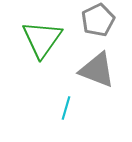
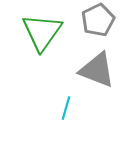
green triangle: moved 7 px up
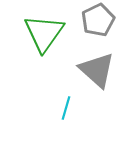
green triangle: moved 2 px right, 1 px down
gray triangle: rotated 21 degrees clockwise
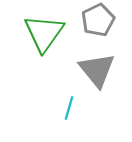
gray triangle: rotated 9 degrees clockwise
cyan line: moved 3 px right
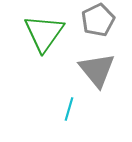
cyan line: moved 1 px down
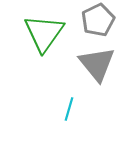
gray triangle: moved 6 px up
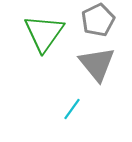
cyan line: moved 3 px right; rotated 20 degrees clockwise
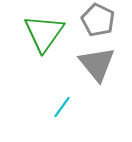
gray pentagon: rotated 20 degrees counterclockwise
cyan line: moved 10 px left, 2 px up
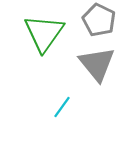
gray pentagon: moved 1 px right
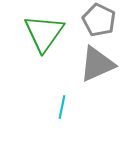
gray triangle: rotated 45 degrees clockwise
cyan line: rotated 25 degrees counterclockwise
